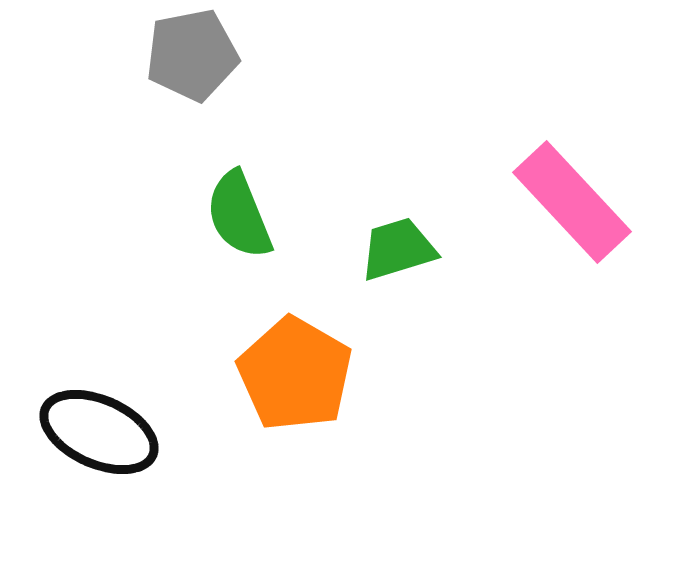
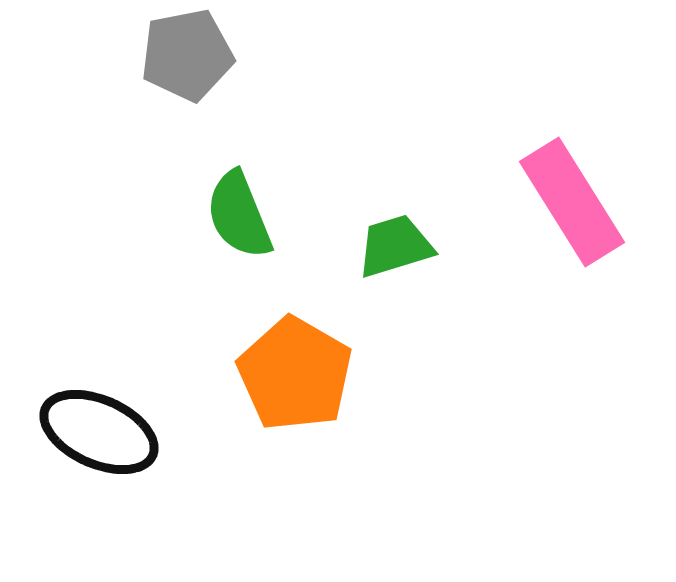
gray pentagon: moved 5 px left
pink rectangle: rotated 11 degrees clockwise
green trapezoid: moved 3 px left, 3 px up
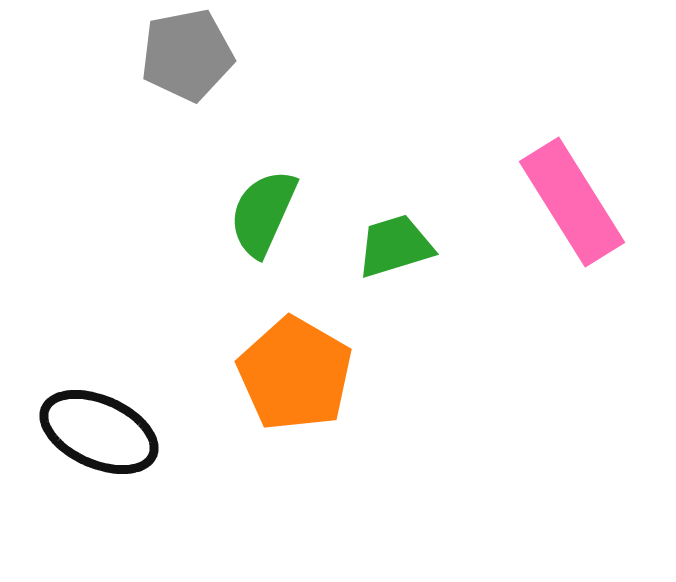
green semicircle: moved 24 px right, 2 px up; rotated 46 degrees clockwise
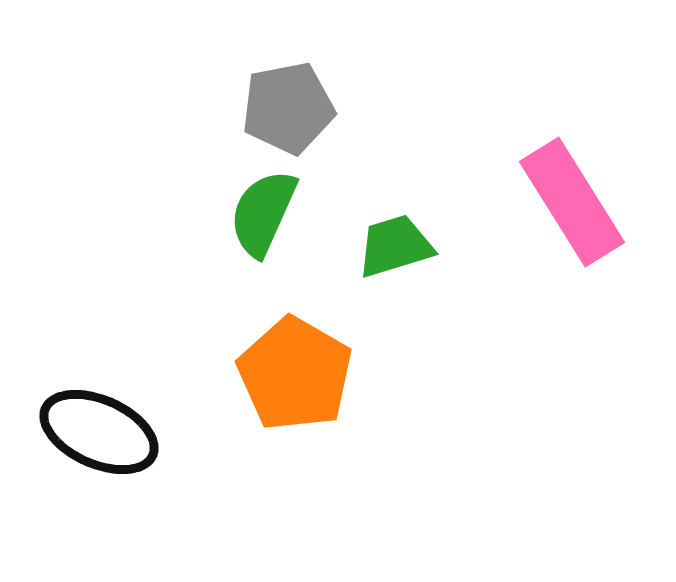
gray pentagon: moved 101 px right, 53 px down
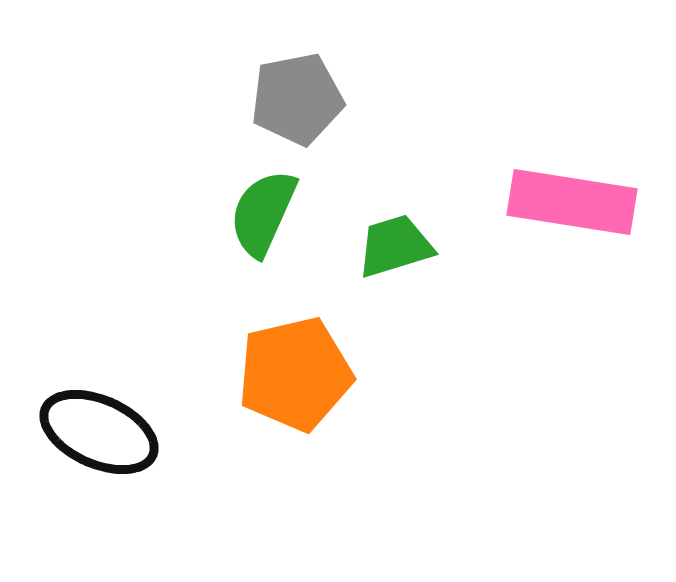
gray pentagon: moved 9 px right, 9 px up
pink rectangle: rotated 49 degrees counterclockwise
orange pentagon: rotated 29 degrees clockwise
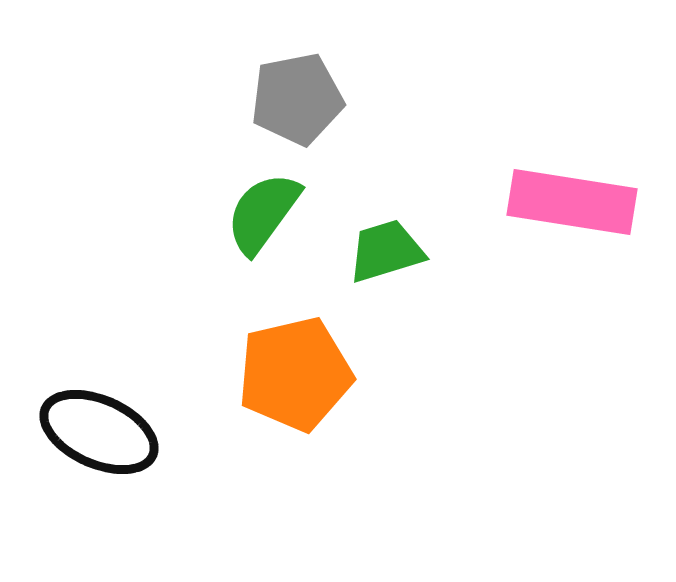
green semicircle: rotated 12 degrees clockwise
green trapezoid: moved 9 px left, 5 px down
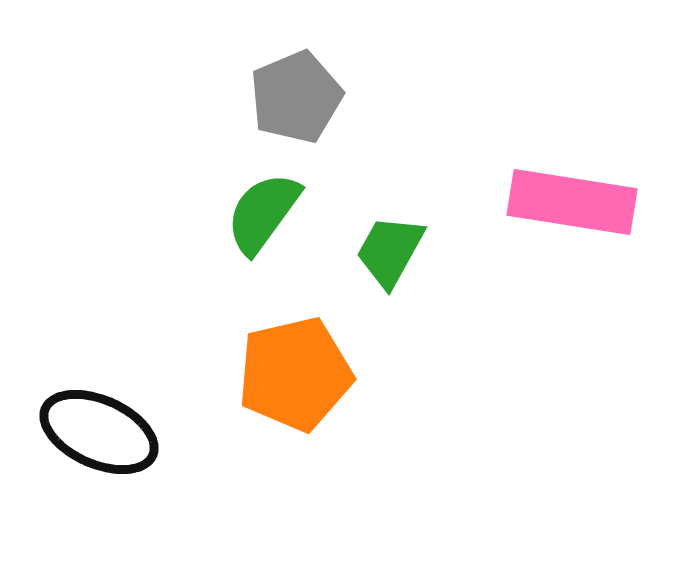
gray pentagon: moved 1 px left, 2 px up; rotated 12 degrees counterclockwise
green trapezoid: moved 4 px right; rotated 44 degrees counterclockwise
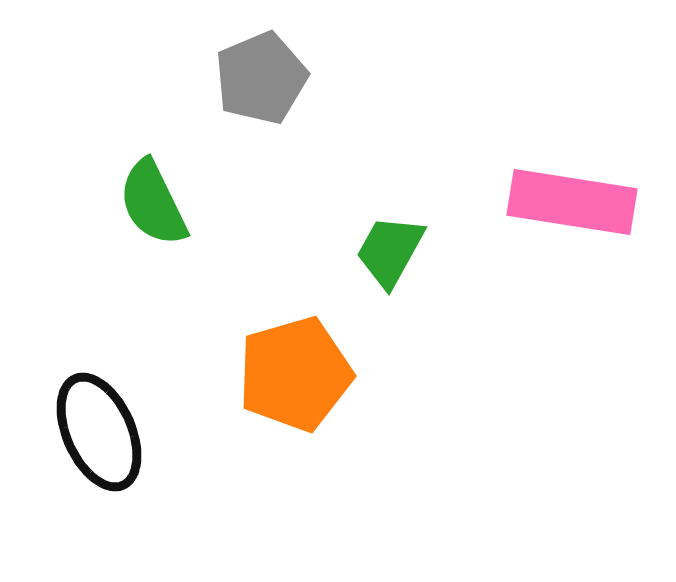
gray pentagon: moved 35 px left, 19 px up
green semicircle: moved 110 px left, 10 px up; rotated 62 degrees counterclockwise
orange pentagon: rotated 3 degrees counterclockwise
black ellipse: rotated 42 degrees clockwise
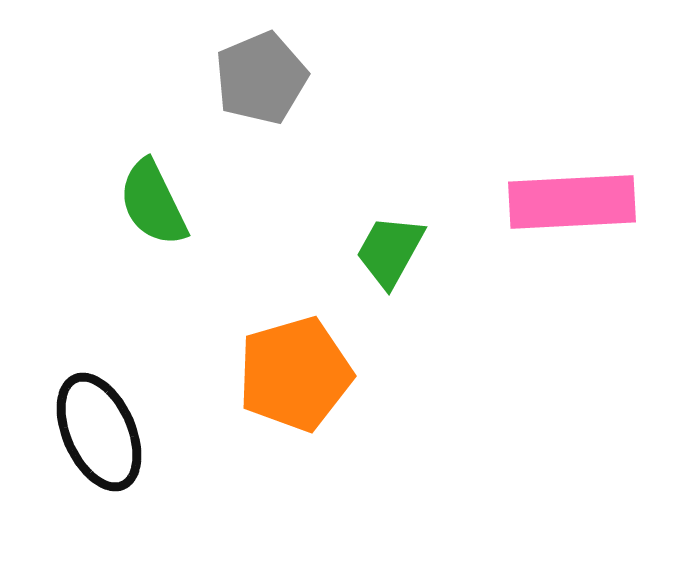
pink rectangle: rotated 12 degrees counterclockwise
